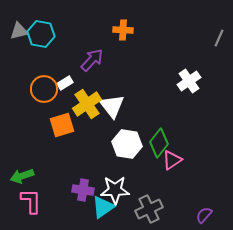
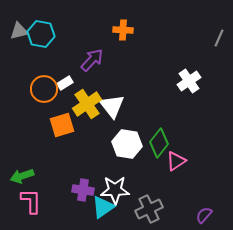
pink triangle: moved 4 px right, 1 px down
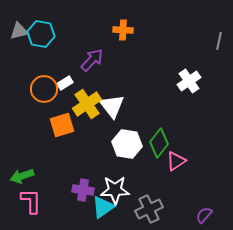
gray line: moved 3 px down; rotated 12 degrees counterclockwise
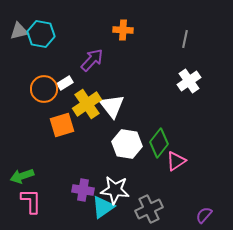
gray line: moved 34 px left, 2 px up
white star: rotated 8 degrees clockwise
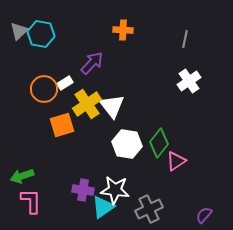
gray triangle: rotated 30 degrees counterclockwise
purple arrow: moved 3 px down
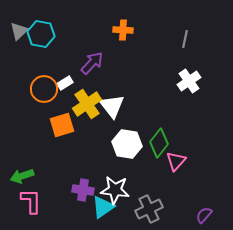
pink triangle: rotated 15 degrees counterclockwise
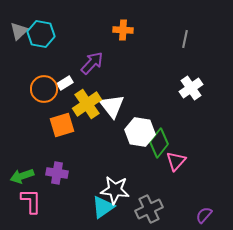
white cross: moved 2 px right, 7 px down
white hexagon: moved 13 px right, 12 px up
purple cross: moved 26 px left, 17 px up
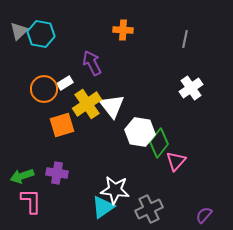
purple arrow: rotated 70 degrees counterclockwise
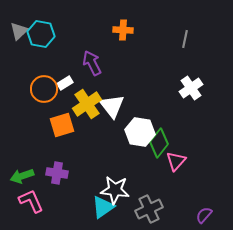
pink L-shape: rotated 24 degrees counterclockwise
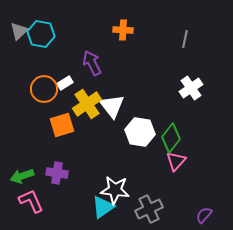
green diamond: moved 12 px right, 5 px up
